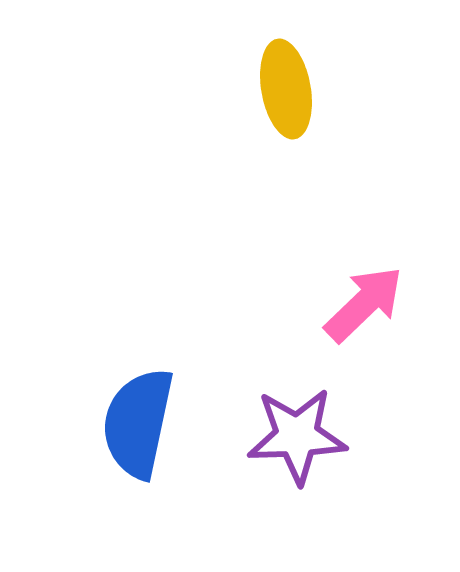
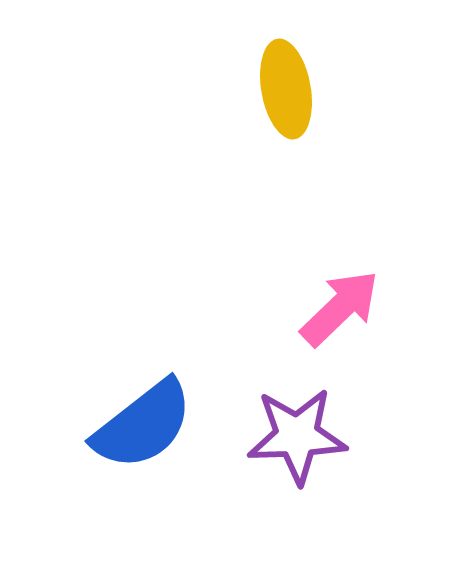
pink arrow: moved 24 px left, 4 px down
blue semicircle: moved 5 px right, 2 px down; rotated 140 degrees counterclockwise
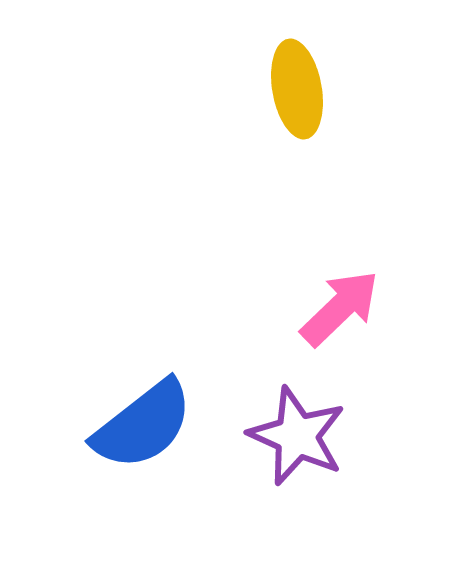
yellow ellipse: moved 11 px right
purple star: rotated 26 degrees clockwise
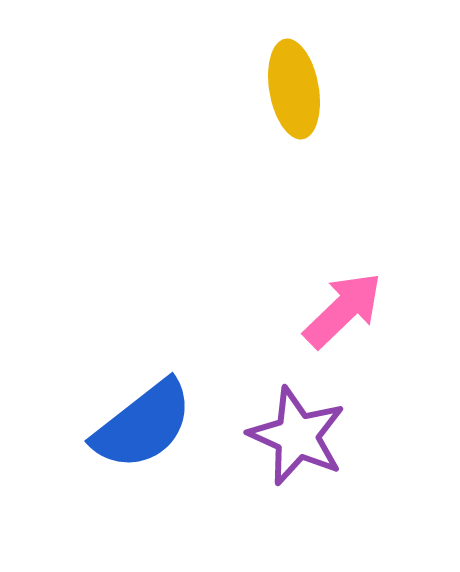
yellow ellipse: moved 3 px left
pink arrow: moved 3 px right, 2 px down
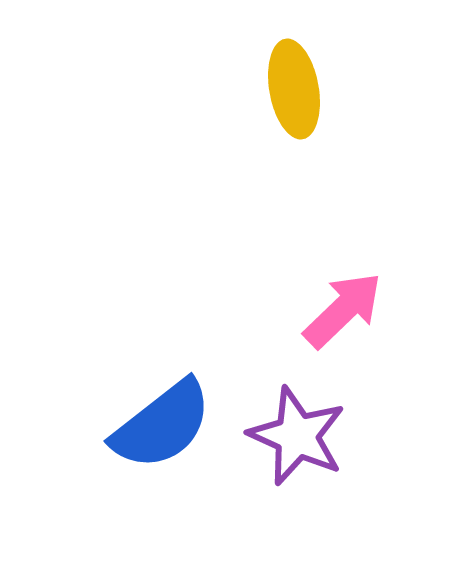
blue semicircle: moved 19 px right
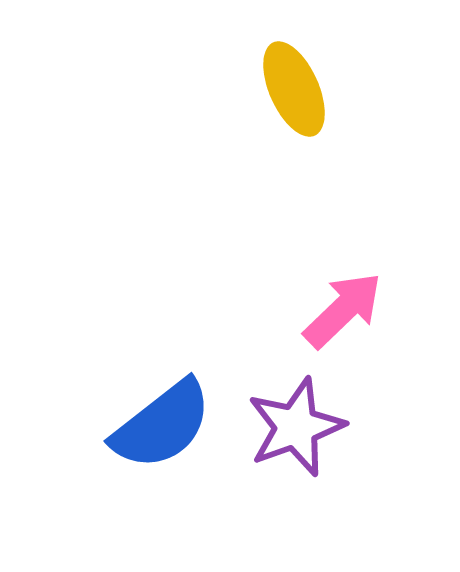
yellow ellipse: rotated 14 degrees counterclockwise
purple star: moved 1 px left, 9 px up; rotated 28 degrees clockwise
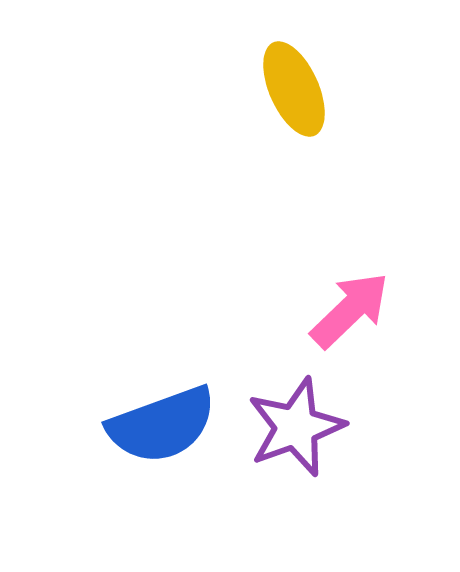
pink arrow: moved 7 px right
blue semicircle: rotated 18 degrees clockwise
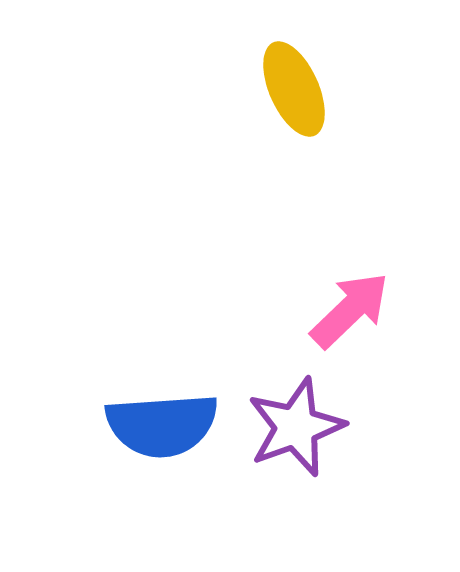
blue semicircle: rotated 16 degrees clockwise
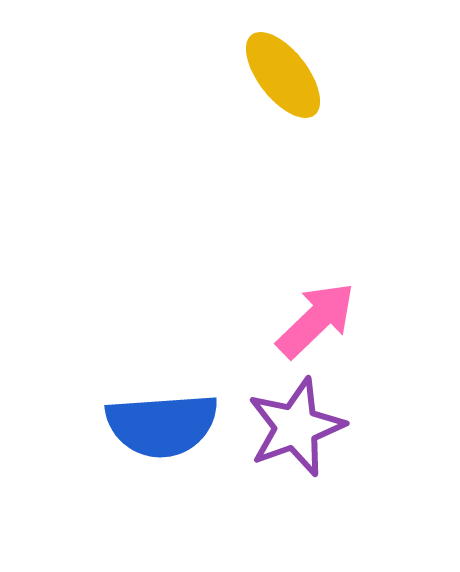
yellow ellipse: moved 11 px left, 14 px up; rotated 14 degrees counterclockwise
pink arrow: moved 34 px left, 10 px down
